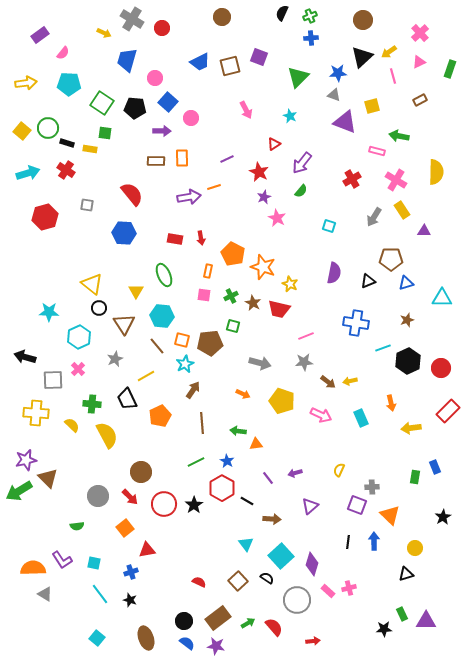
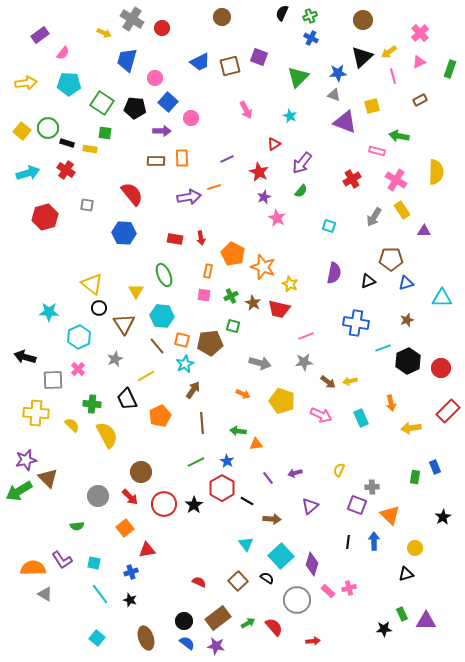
blue cross at (311, 38): rotated 32 degrees clockwise
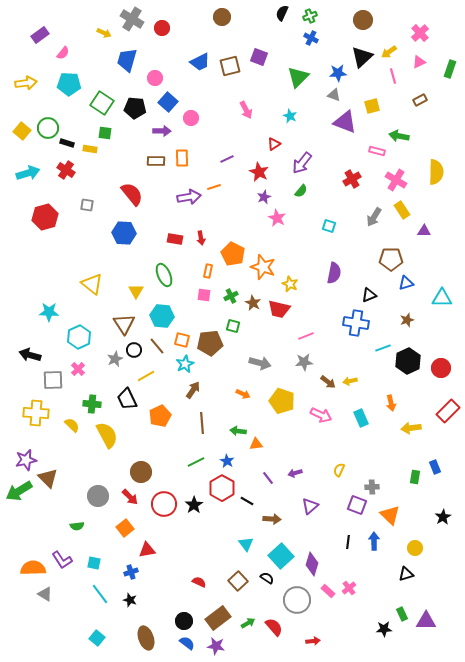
black triangle at (368, 281): moved 1 px right, 14 px down
black circle at (99, 308): moved 35 px right, 42 px down
black arrow at (25, 357): moved 5 px right, 2 px up
pink cross at (349, 588): rotated 24 degrees counterclockwise
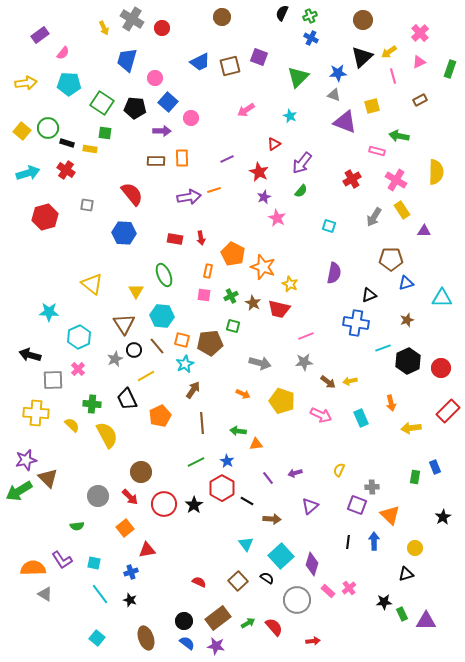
yellow arrow at (104, 33): moved 5 px up; rotated 40 degrees clockwise
pink arrow at (246, 110): rotated 84 degrees clockwise
orange line at (214, 187): moved 3 px down
black star at (384, 629): moved 27 px up
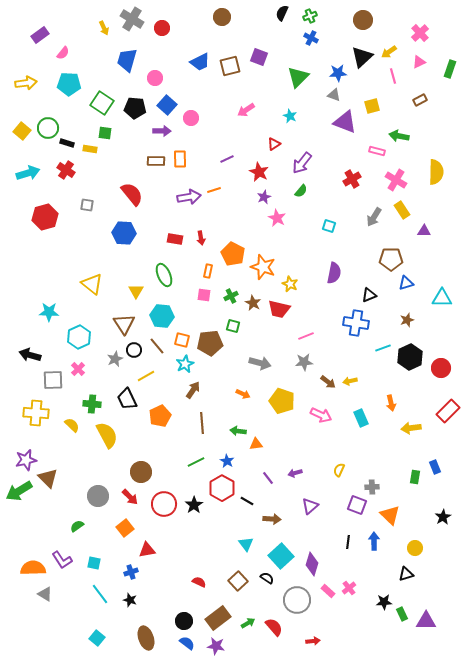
blue square at (168, 102): moved 1 px left, 3 px down
orange rectangle at (182, 158): moved 2 px left, 1 px down
black hexagon at (408, 361): moved 2 px right, 4 px up
green semicircle at (77, 526): rotated 152 degrees clockwise
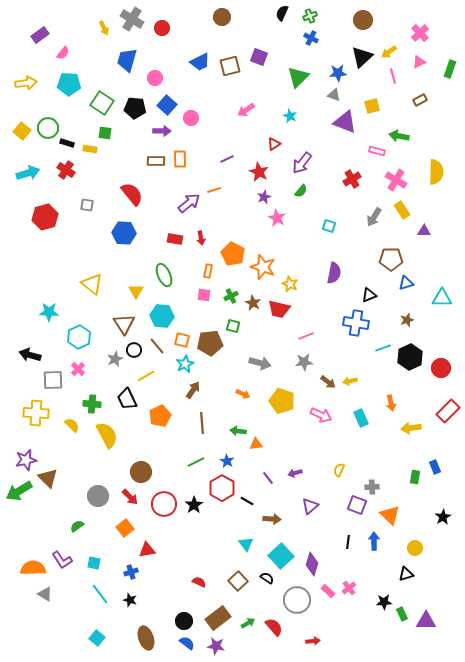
purple arrow at (189, 197): moved 6 px down; rotated 30 degrees counterclockwise
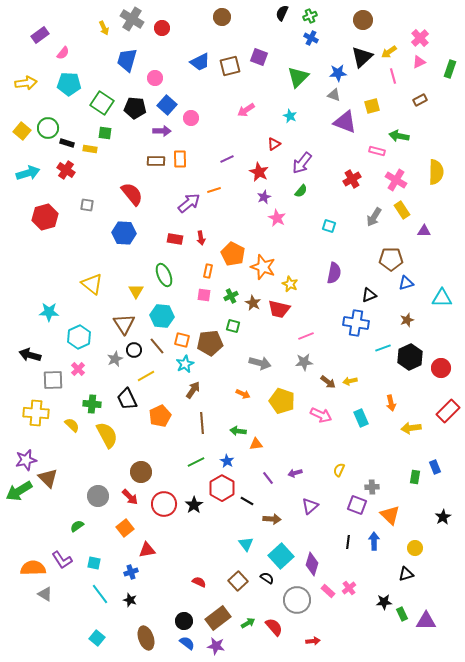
pink cross at (420, 33): moved 5 px down
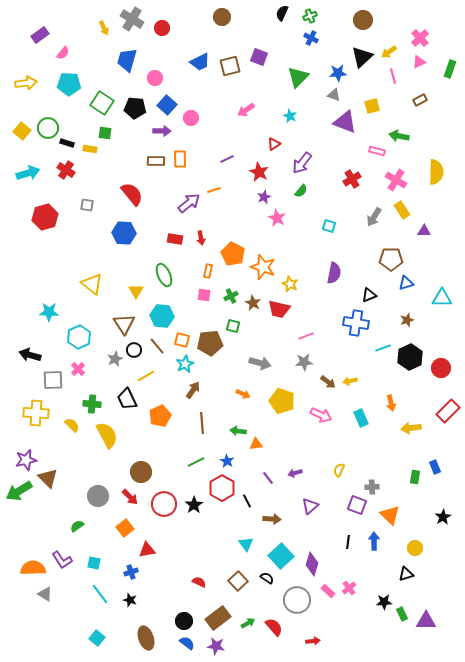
black line at (247, 501): rotated 32 degrees clockwise
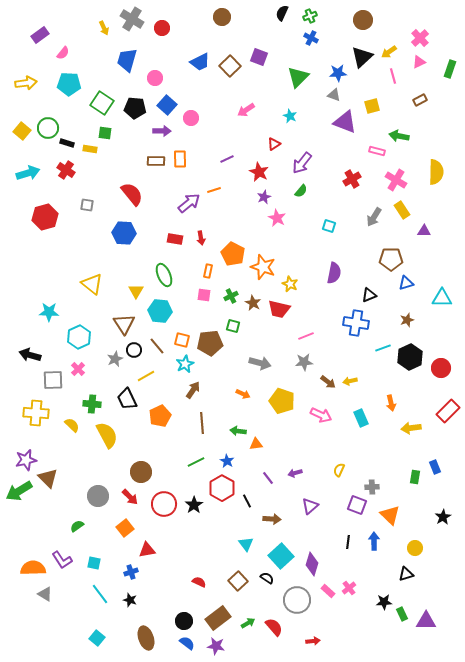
brown square at (230, 66): rotated 30 degrees counterclockwise
cyan hexagon at (162, 316): moved 2 px left, 5 px up
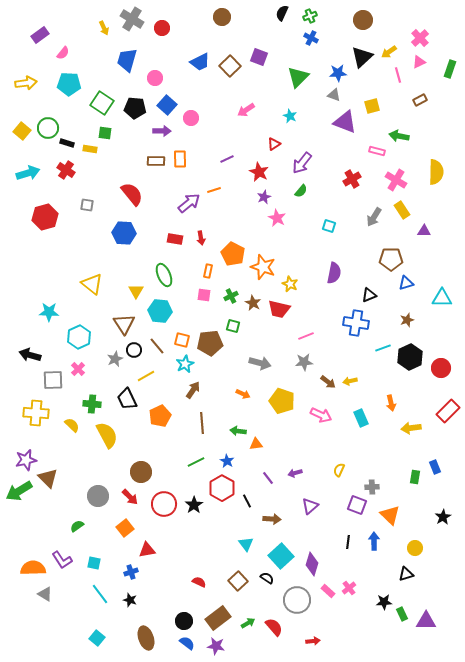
pink line at (393, 76): moved 5 px right, 1 px up
